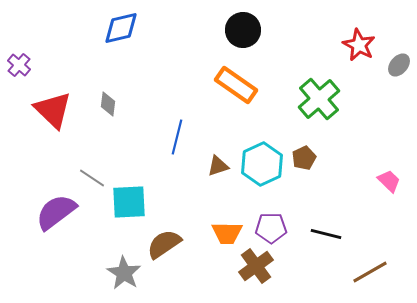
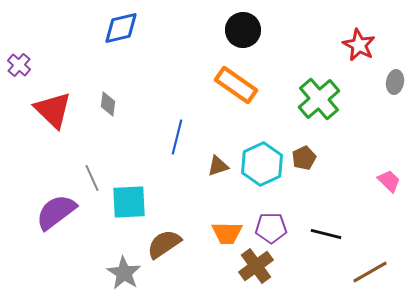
gray ellipse: moved 4 px left, 17 px down; rotated 30 degrees counterclockwise
gray line: rotated 32 degrees clockwise
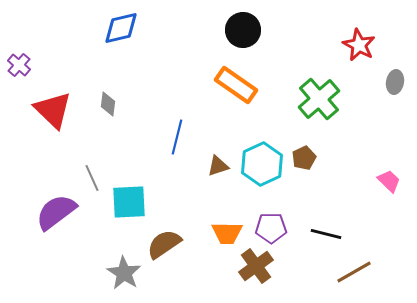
brown line: moved 16 px left
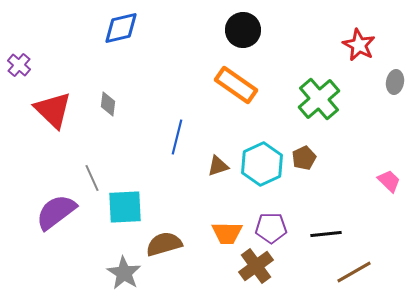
cyan square: moved 4 px left, 5 px down
black line: rotated 20 degrees counterclockwise
brown semicircle: rotated 18 degrees clockwise
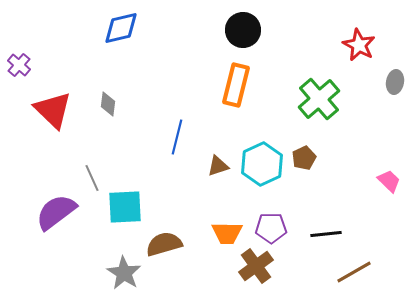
orange rectangle: rotated 69 degrees clockwise
